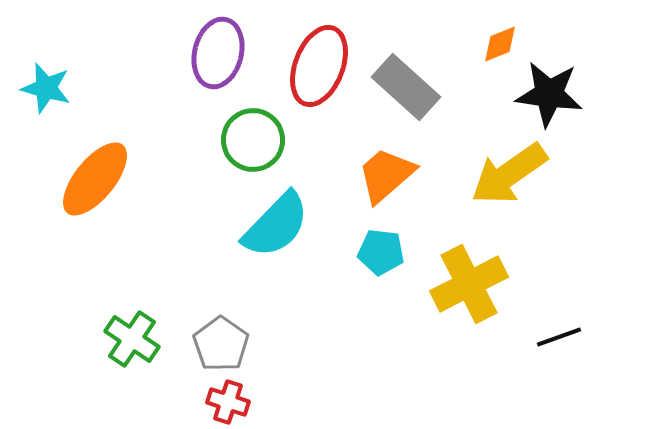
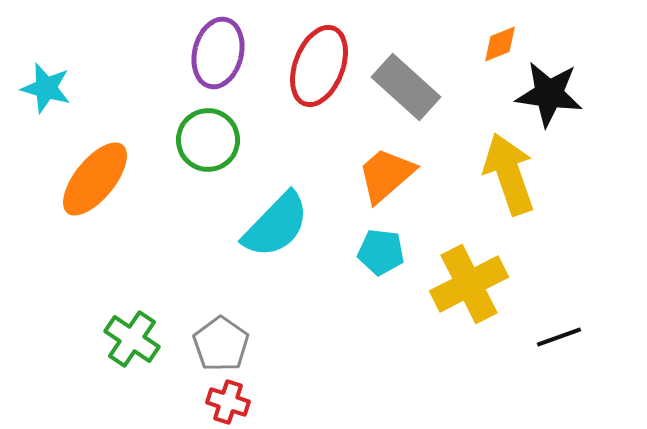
green circle: moved 45 px left
yellow arrow: rotated 106 degrees clockwise
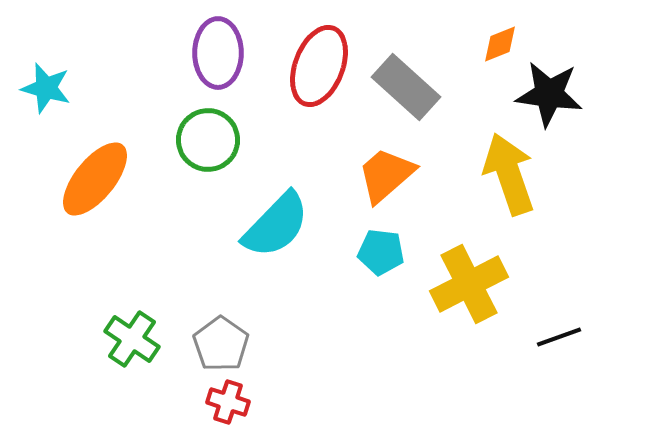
purple ellipse: rotated 14 degrees counterclockwise
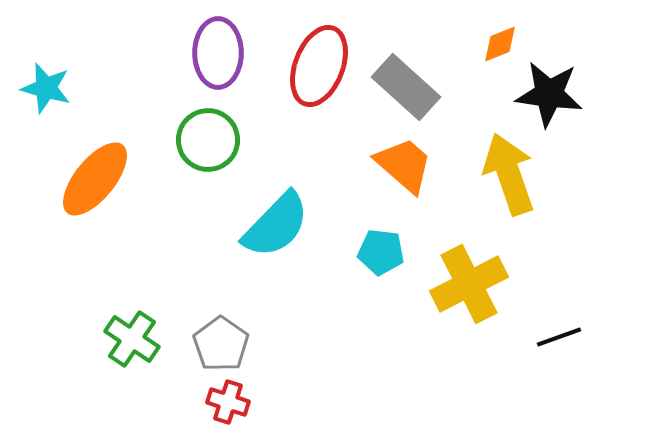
orange trapezoid: moved 18 px right, 10 px up; rotated 82 degrees clockwise
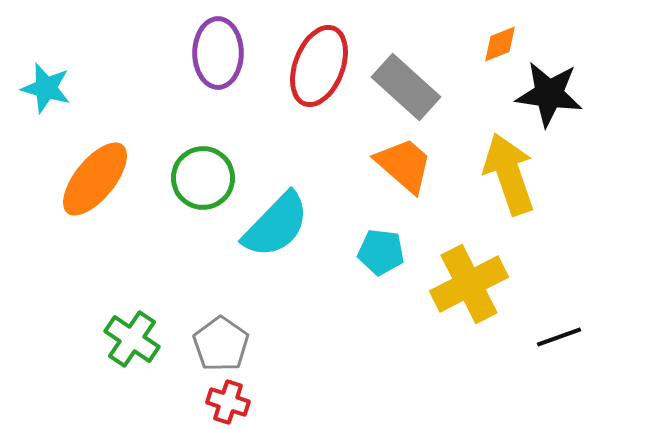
green circle: moved 5 px left, 38 px down
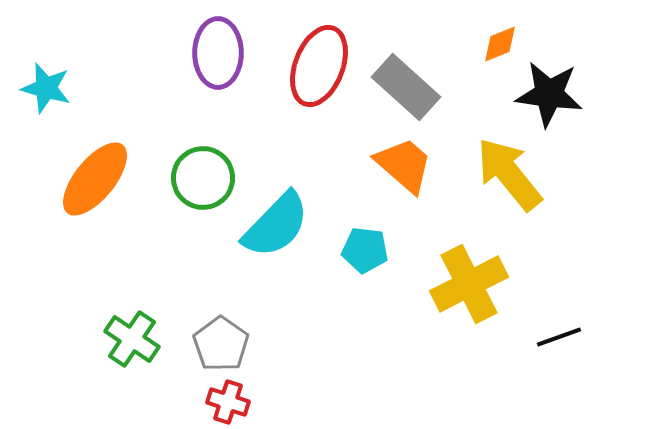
yellow arrow: rotated 20 degrees counterclockwise
cyan pentagon: moved 16 px left, 2 px up
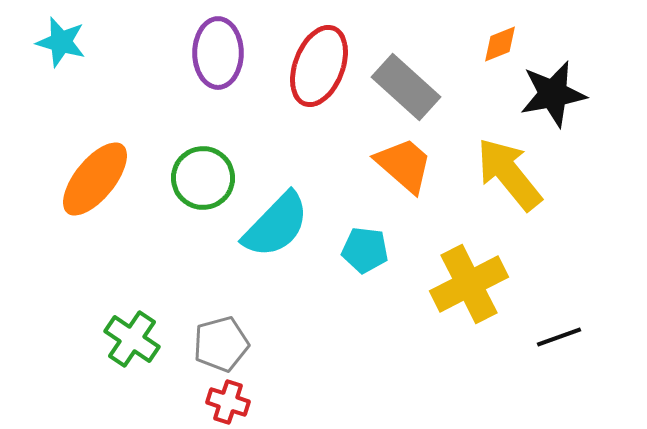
cyan star: moved 15 px right, 46 px up
black star: moved 4 px right; rotated 18 degrees counterclockwise
gray pentagon: rotated 22 degrees clockwise
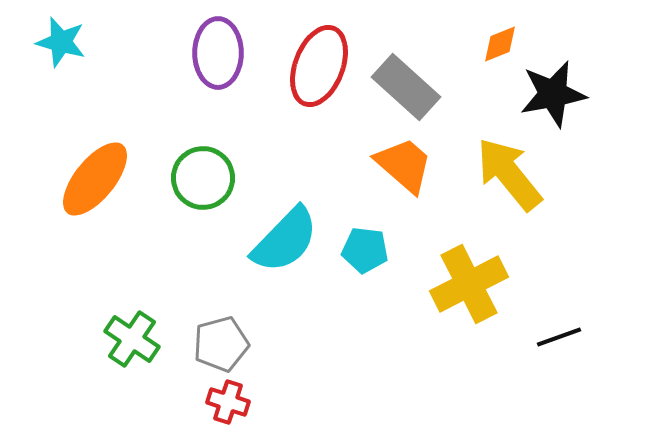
cyan semicircle: moved 9 px right, 15 px down
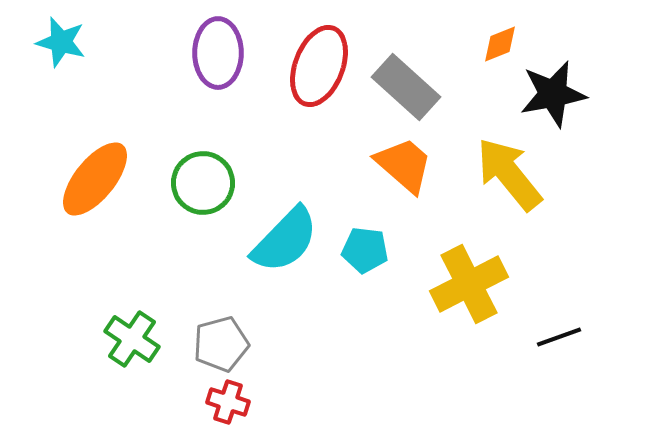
green circle: moved 5 px down
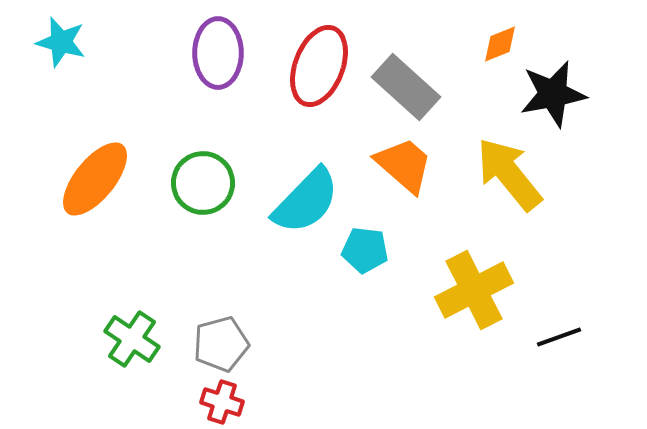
cyan semicircle: moved 21 px right, 39 px up
yellow cross: moved 5 px right, 6 px down
red cross: moved 6 px left
